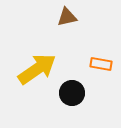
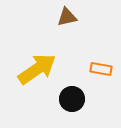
orange rectangle: moved 5 px down
black circle: moved 6 px down
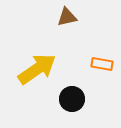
orange rectangle: moved 1 px right, 5 px up
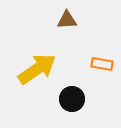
brown triangle: moved 3 px down; rotated 10 degrees clockwise
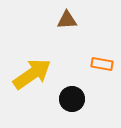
yellow arrow: moved 5 px left, 5 px down
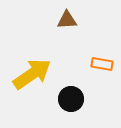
black circle: moved 1 px left
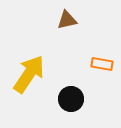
brown triangle: rotated 10 degrees counterclockwise
yellow arrow: moved 3 px left; rotated 21 degrees counterclockwise
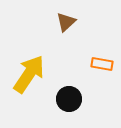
brown triangle: moved 1 px left, 2 px down; rotated 30 degrees counterclockwise
black circle: moved 2 px left
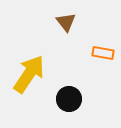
brown triangle: rotated 25 degrees counterclockwise
orange rectangle: moved 1 px right, 11 px up
